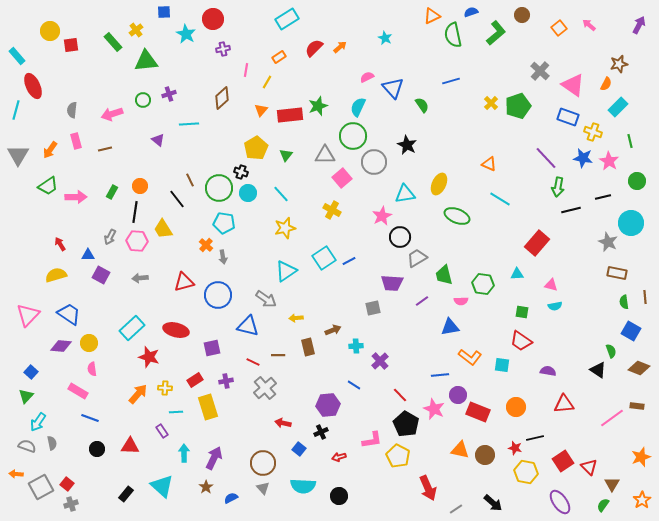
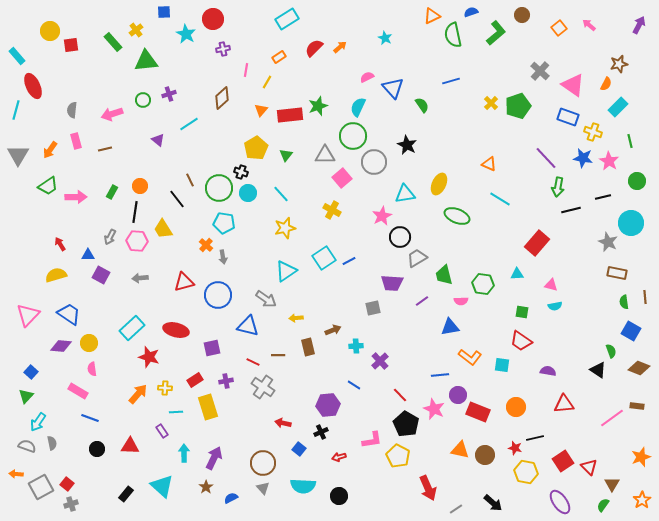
cyan line at (189, 124): rotated 30 degrees counterclockwise
gray cross at (265, 388): moved 2 px left, 1 px up; rotated 15 degrees counterclockwise
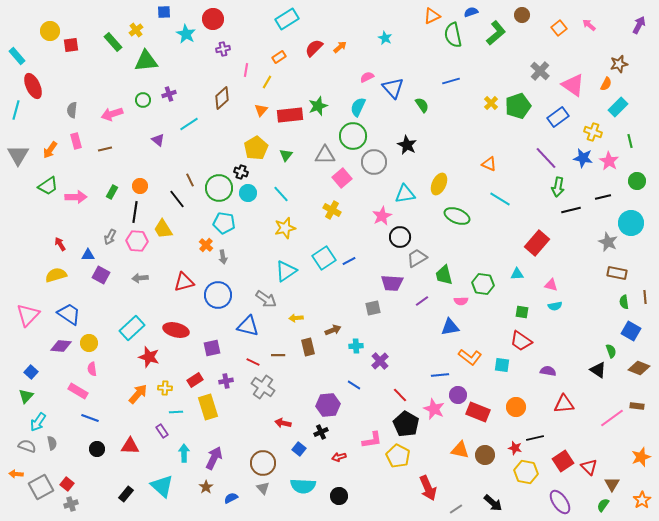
blue rectangle at (568, 117): moved 10 px left; rotated 55 degrees counterclockwise
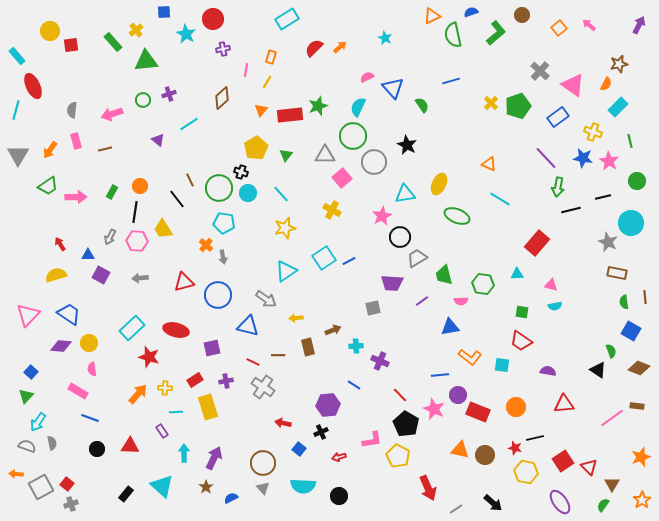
orange rectangle at (279, 57): moved 8 px left; rotated 40 degrees counterclockwise
purple cross at (380, 361): rotated 24 degrees counterclockwise
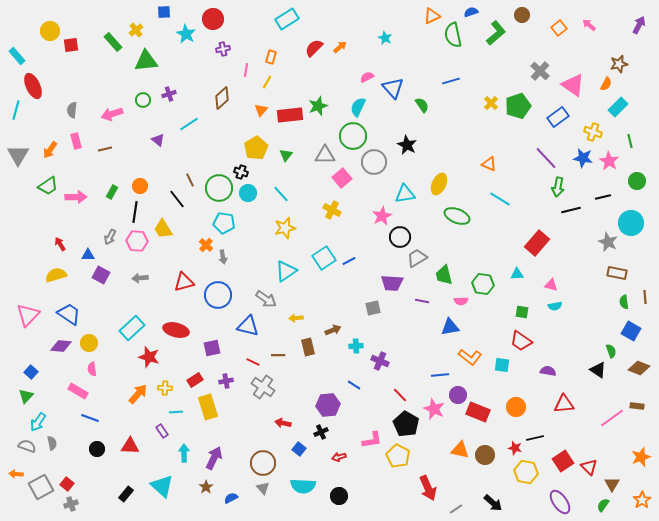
purple line at (422, 301): rotated 48 degrees clockwise
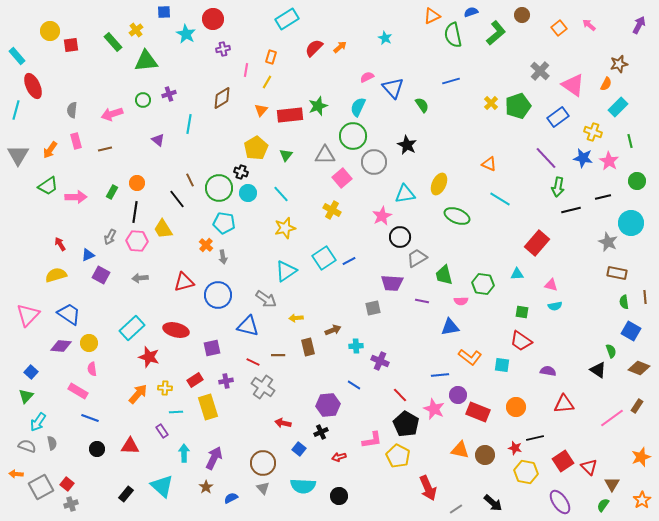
brown diamond at (222, 98): rotated 10 degrees clockwise
cyan line at (189, 124): rotated 48 degrees counterclockwise
orange circle at (140, 186): moved 3 px left, 3 px up
blue triangle at (88, 255): rotated 24 degrees counterclockwise
brown rectangle at (637, 406): rotated 64 degrees counterclockwise
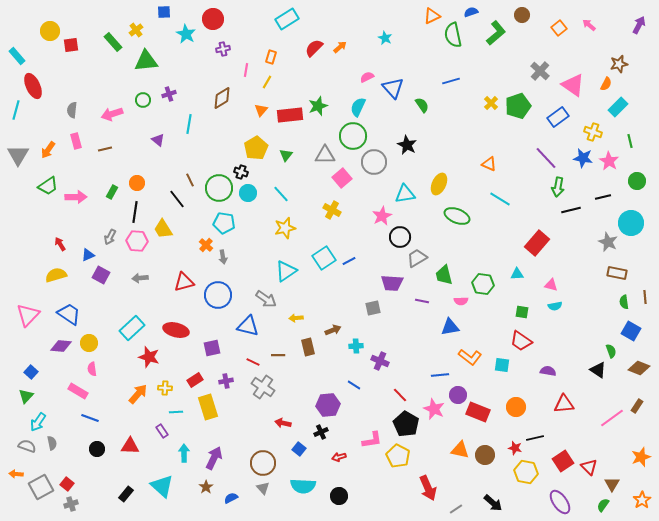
orange arrow at (50, 150): moved 2 px left
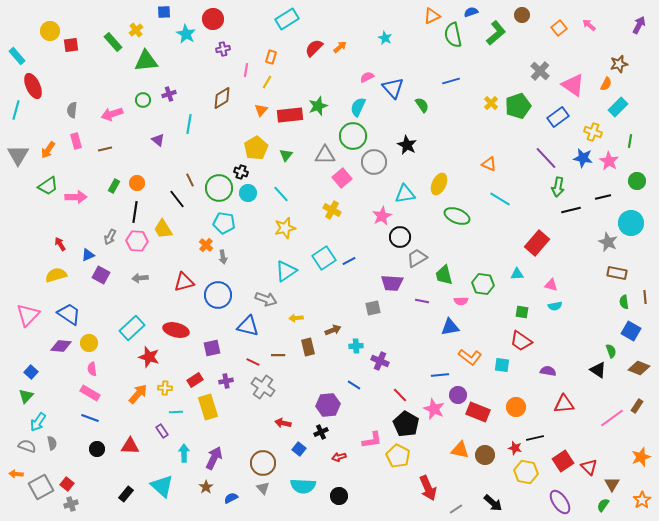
green line at (630, 141): rotated 24 degrees clockwise
green rectangle at (112, 192): moved 2 px right, 6 px up
gray arrow at (266, 299): rotated 15 degrees counterclockwise
pink rectangle at (78, 391): moved 12 px right, 2 px down
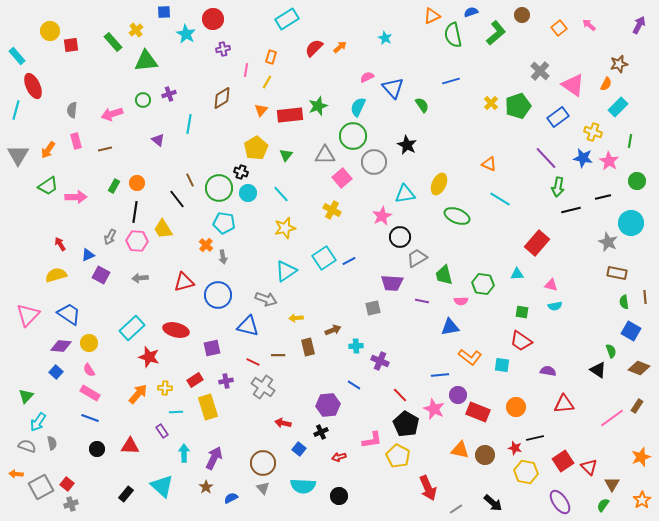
pink semicircle at (92, 369): moved 3 px left, 1 px down; rotated 24 degrees counterclockwise
blue square at (31, 372): moved 25 px right
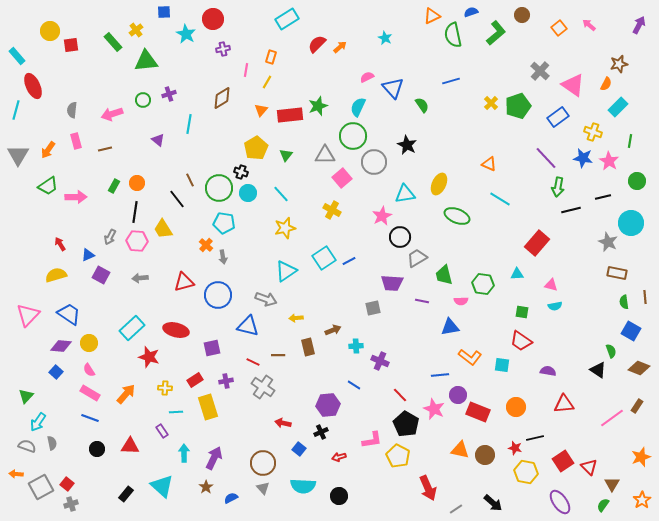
red semicircle at (314, 48): moved 3 px right, 4 px up
orange arrow at (138, 394): moved 12 px left
